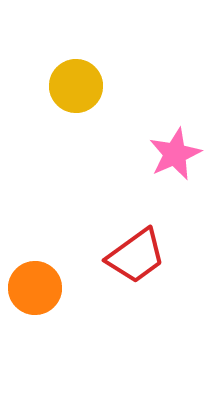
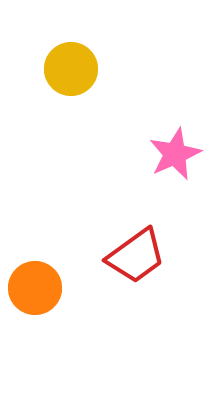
yellow circle: moved 5 px left, 17 px up
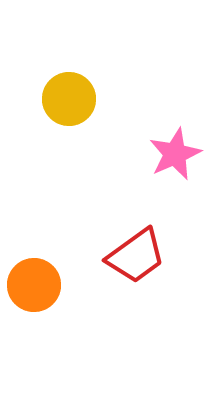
yellow circle: moved 2 px left, 30 px down
orange circle: moved 1 px left, 3 px up
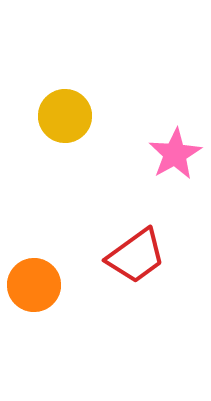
yellow circle: moved 4 px left, 17 px down
pink star: rotated 6 degrees counterclockwise
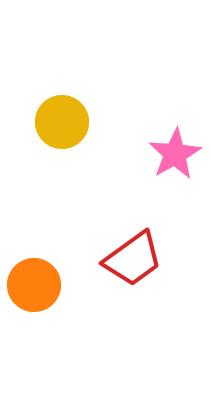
yellow circle: moved 3 px left, 6 px down
red trapezoid: moved 3 px left, 3 px down
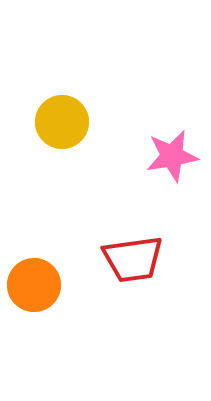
pink star: moved 3 px left, 2 px down; rotated 20 degrees clockwise
red trapezoid: rotated 28 degrees clockwise
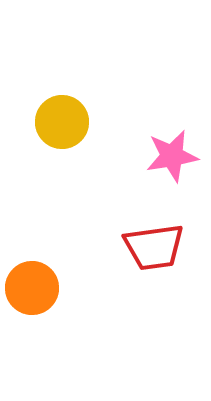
red trapezoid: moved 21 px right, 12 px up
orange circle: moved 2 px left, 3 px down
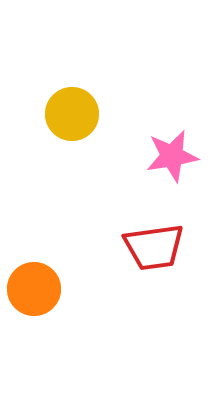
yellow circle: moved 10 px right, 8 px up
orange circle: moved 2 px right, 1 px down
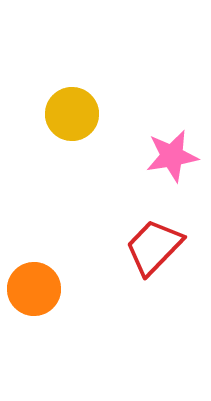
red trapezoid: rotated 142 degrees clockwise
